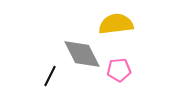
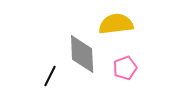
gray diamond: rotated 24 degrees clockwise
pink pentagon: moved 6 px right, 2 px up; rotated 15 degrees counterclockwise
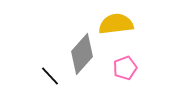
gray diamond: rotated 45 degrees clockwise
black line: rotated 70 degrees counterclockwise
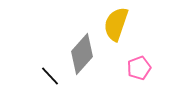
yellow semicircle: rotated 64 degrees counterclockwise
pink pentagon: moved 14 px right
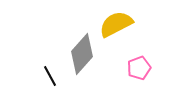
yellow semicircle: rotated 44 degrees clockwise
black line: rotated 15 degrees clockwise
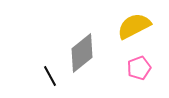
yellow semicircle: moved 18 px right, 2 px down
gray diamond: moved 1 px up; rotated 9 degrees clockwise
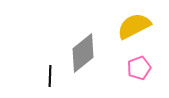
gray diamond: moved 1 px right
black line: rotated 30 degrees clockwise
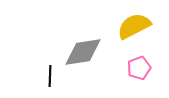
gray diamond: moved 1 px up; rotated 30 degrees clockwise
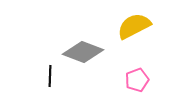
gray diamond: rotated 30 degrees clockwise
pink pentagon: moved 2 px left, 12 px down
